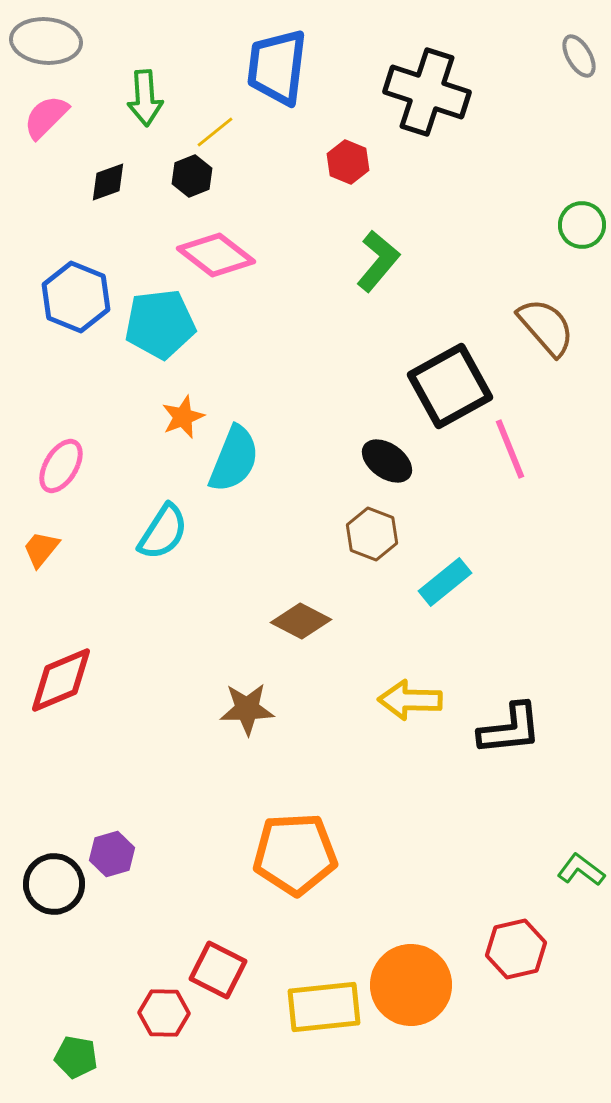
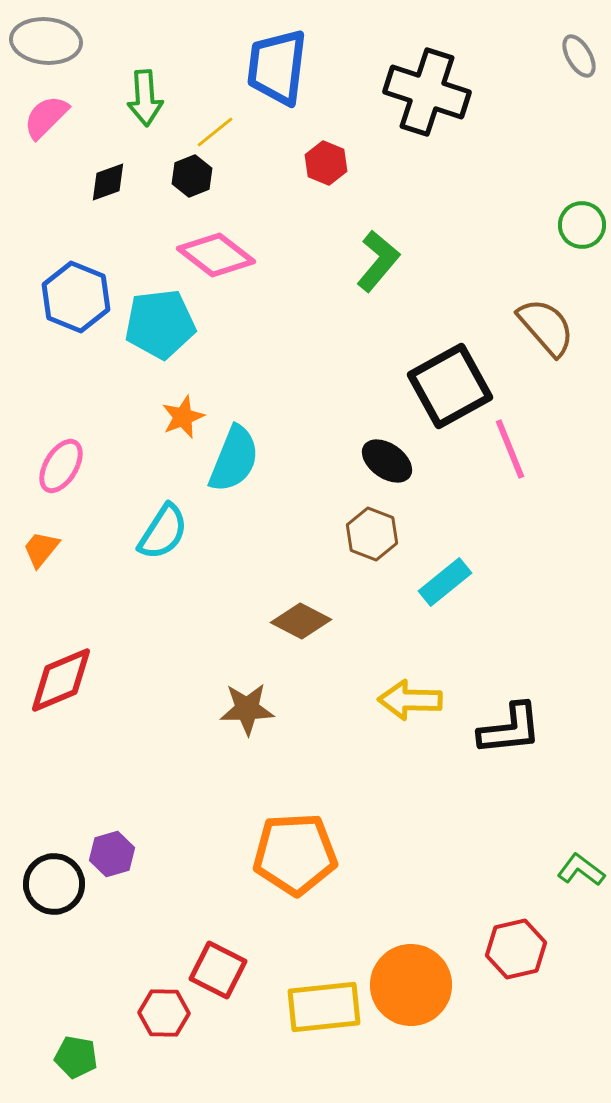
red hexagon at (348, 162): moved 22 px left, 1 px down
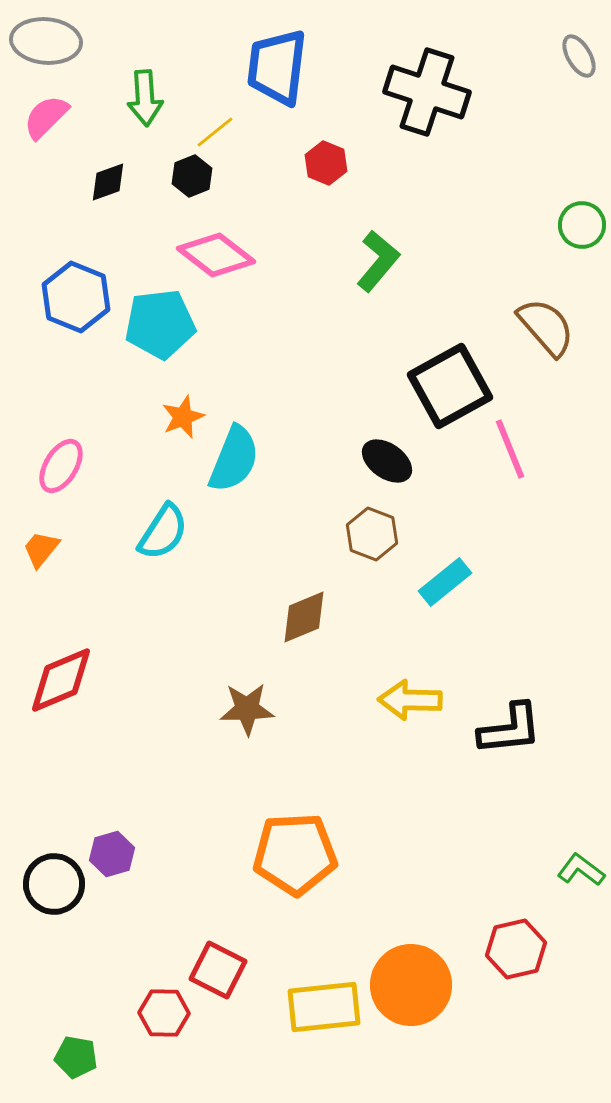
brown diamond at (301, 621): moved 3 px right, 4 px up; rotated 50 degrees counterclockwise
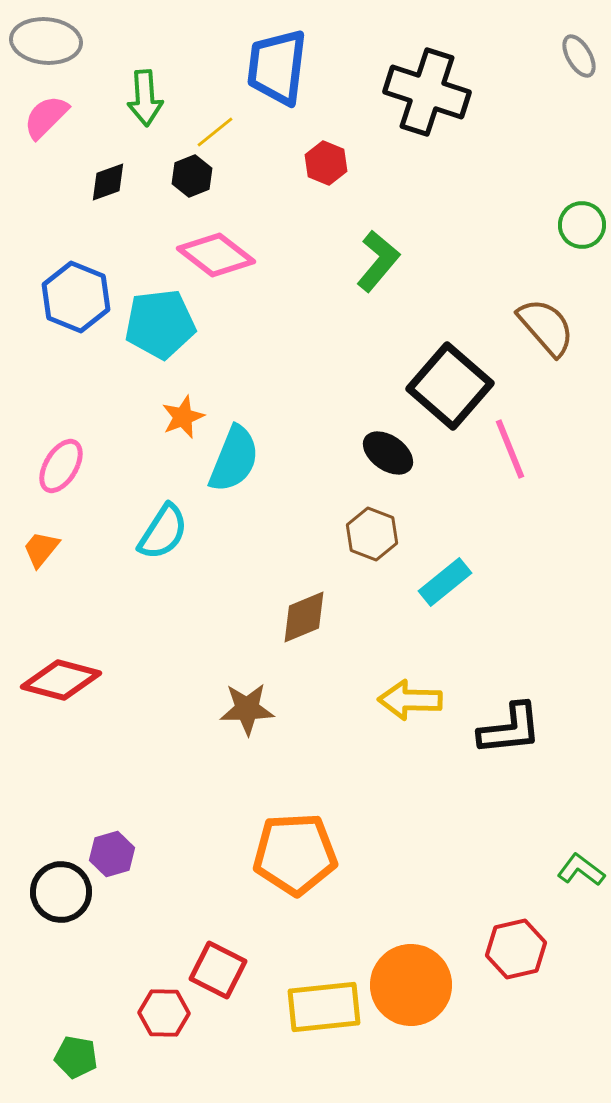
black square at (450, 386): rotated 20 degrees counterclockwise
black ellipse at (387, 461): moved 1 px right, 8 px up
red diamond at (61, 680): rotated 38 degrees clockwise
black circle at (54, 884): moved 7 px right, 8 px down
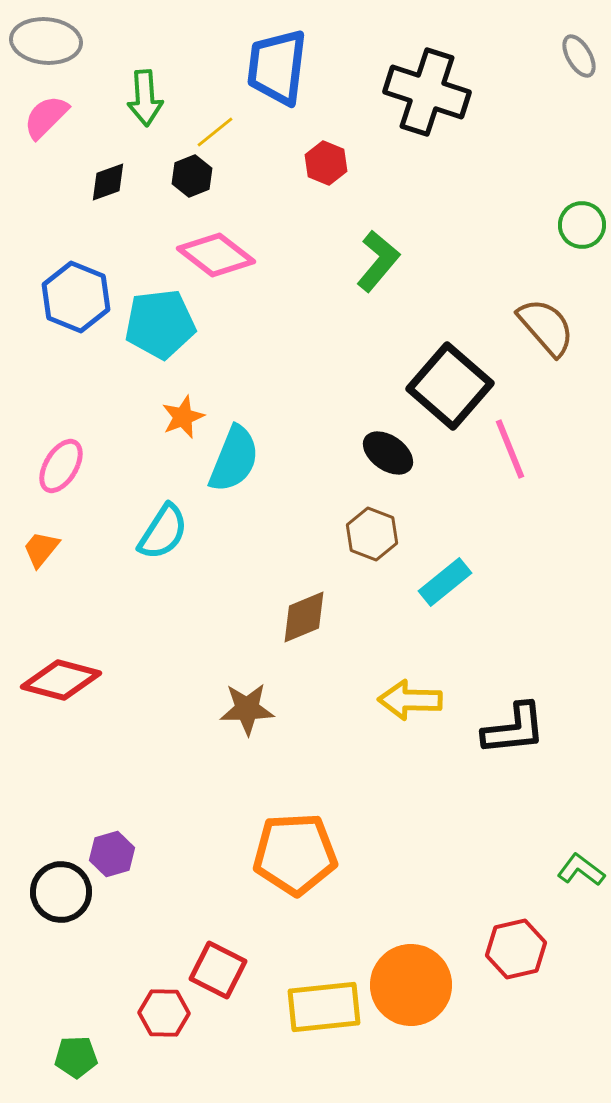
black L-shape at (510, 729): moved 4 px right
green pentagon at (76, 1057): rotated 12 degrees counterclockwise
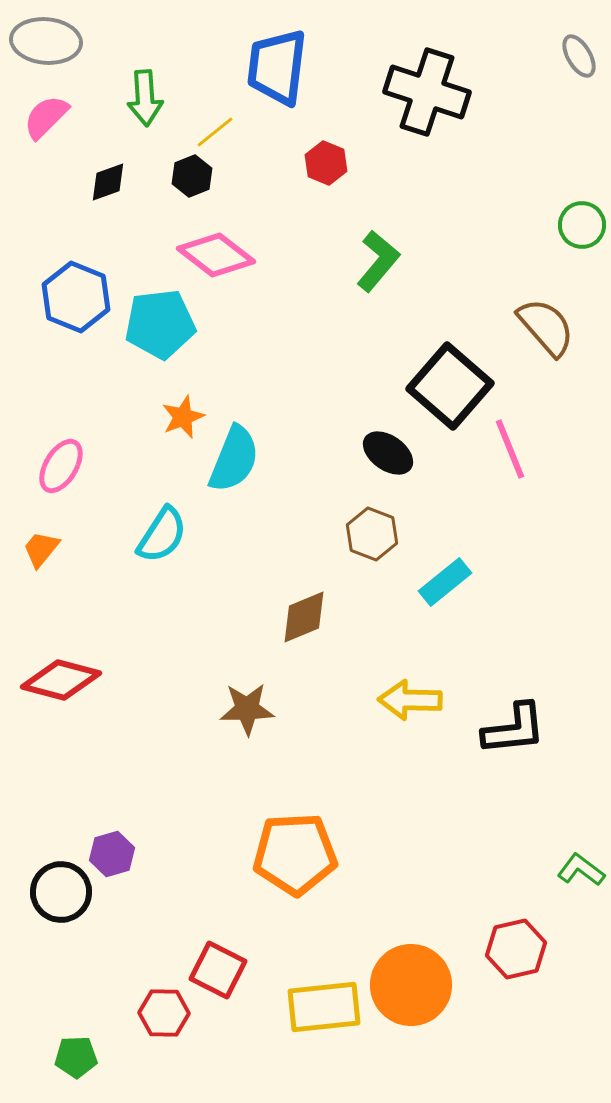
cyan semicircle at (163, 532): moved 1 px left, 3 px down
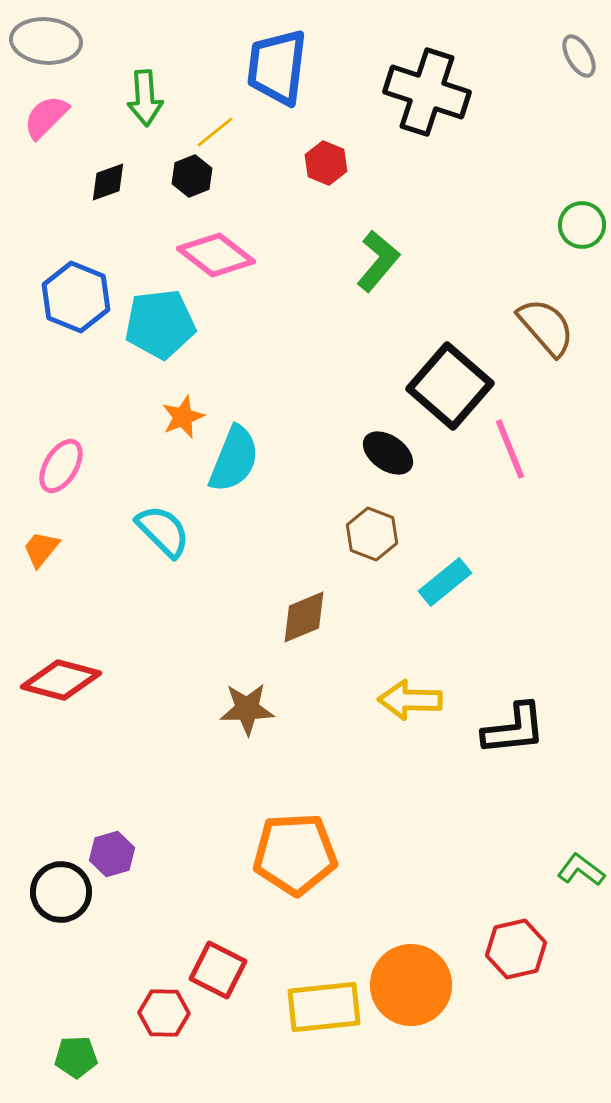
cyan semicircle at (162, 535): moved 1 px right, 4 px up; rotated 78 degrees counterclockwise
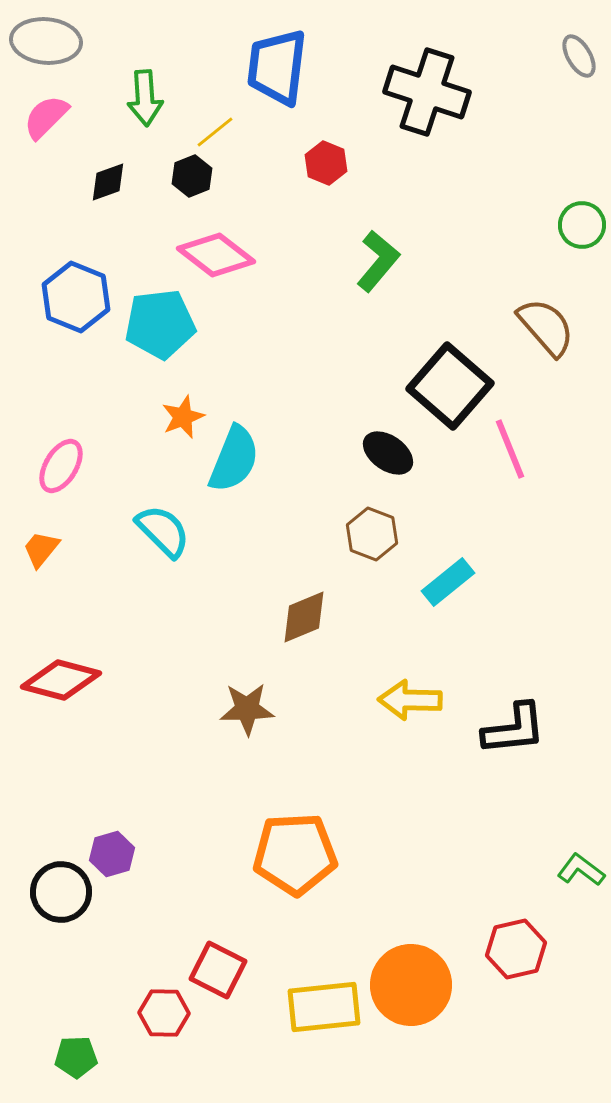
cyan rectangle at (445, 582): moved 3 px right
